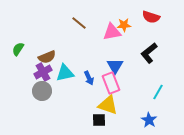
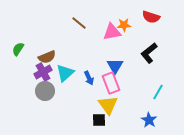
cyan triangle: rotated 30 degrees counterclockwise
gray circle: moved 3 px right
yellow triangle: rotated 35 degrees clockwise
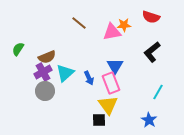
black L-shape: moved 3 px right, 1 px up
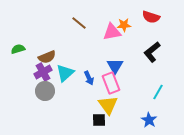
green semicircle: rotated 40 degrees clockwise
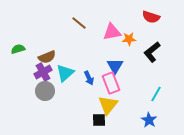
orange star: moved 5 px right, 14 px down
cyan line: moved 2 px left, 2 px down
yellow triangle: rotated 15 degrees clockwise
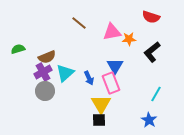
yellow triangle: moved 7 px left, 1 px up; rotated 10 degrees counterclockwise
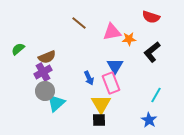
green semicircle: rotated 24 degrees counterclockwise
cyan triangle: moved 9 px left, 30 px down
cyan line: moved 1 px down
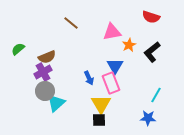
brown line: moved 8 px left
orange star: moved 6 px down; rotated 24 degrees counterclockwise
blue star: moved 1 px left, 2 px up; rotated 28 degrees counterclockwise
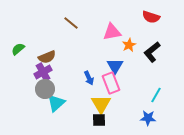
gray circle: moved 2 px up
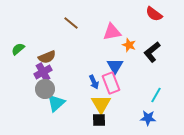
red semicircle: moved 3 px right, 3 px up; rotated 18 degrees clockwise
orange star: rotated 24 degrees counterclockwise
blue arrow: moved 5 px right, 4 px down
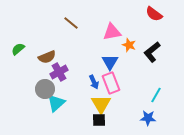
blue triangle: moved 5 px left, 4 px up
purple cross: moved 16 px right
